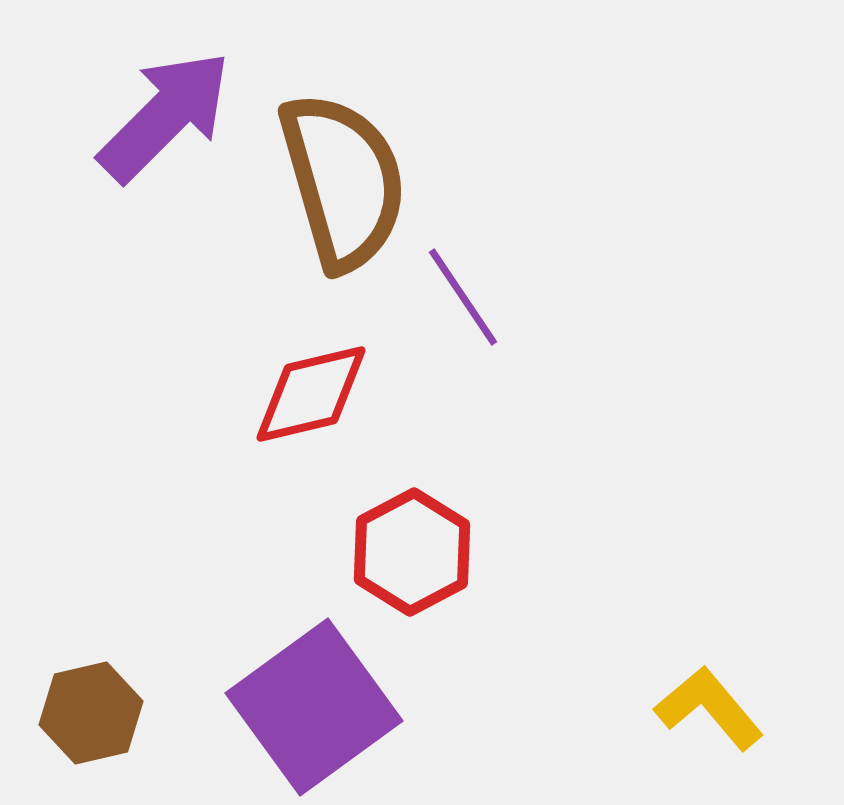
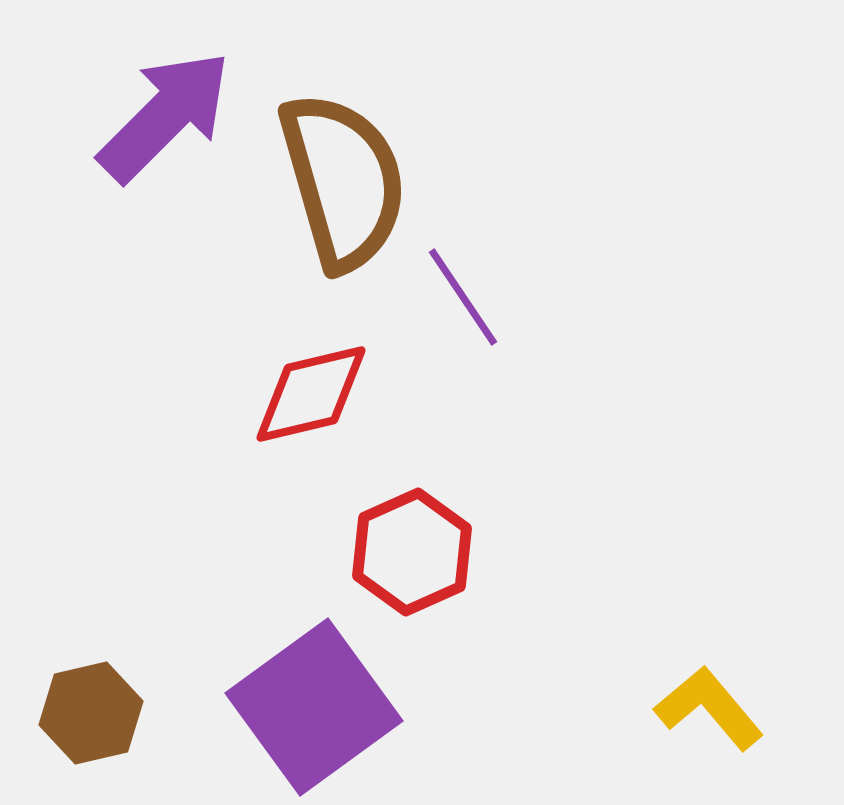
red hexagon: rotated 4 degrees clockwise
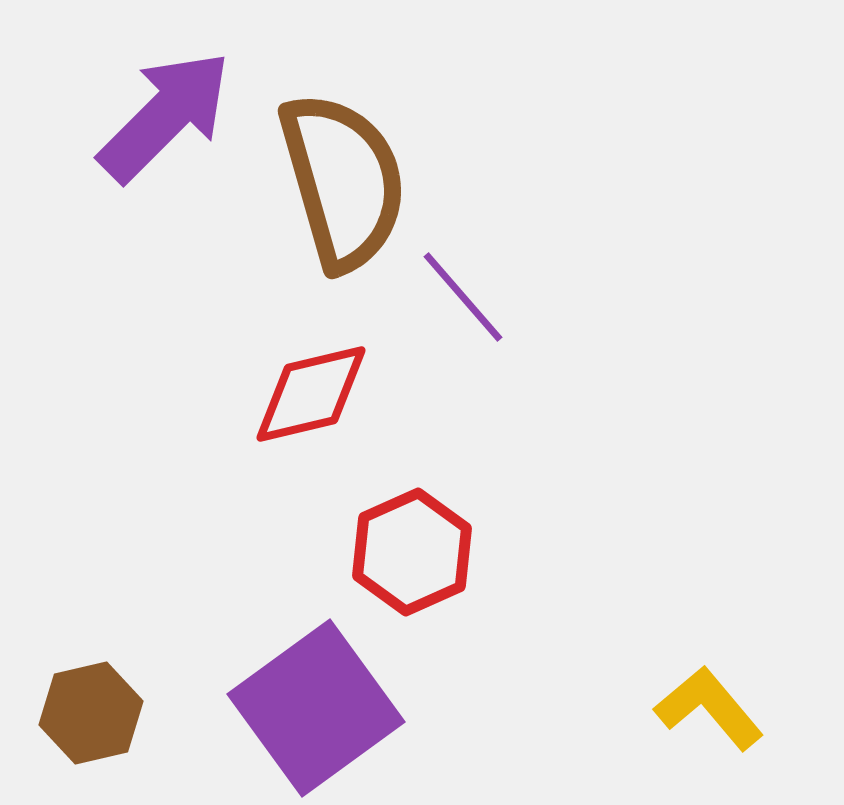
purple line: rotated 7 degrees counterclockwise
purple square: moved 2 px right, 1 px down
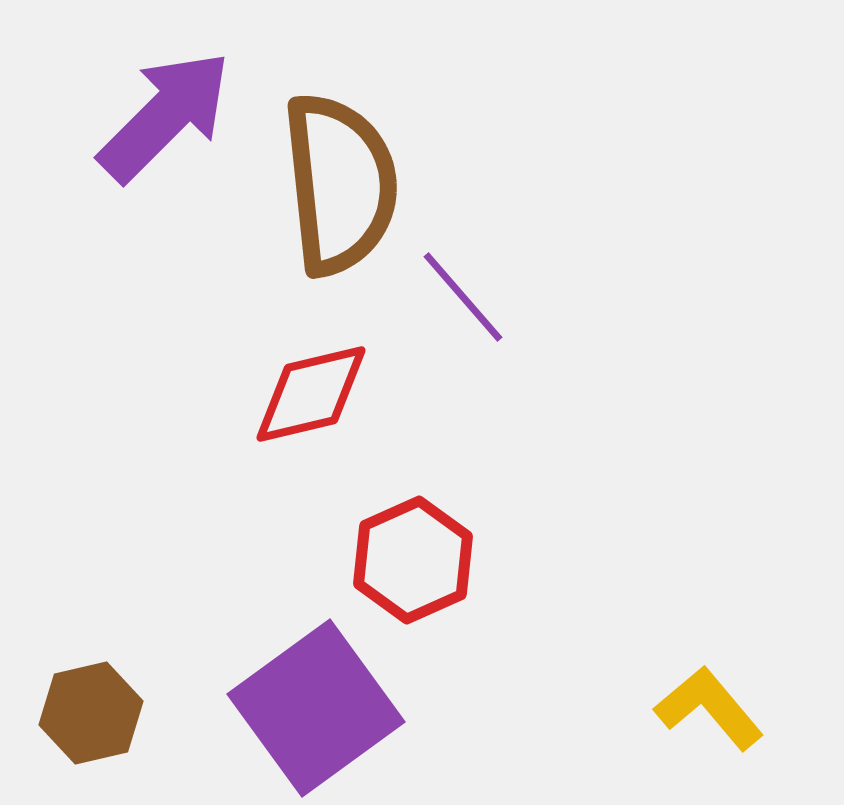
brown semicircle: moved 3 px left, 3 px down; rotated 10 degrees clockwise
red hexagon: moved 1 px right, 8 px down
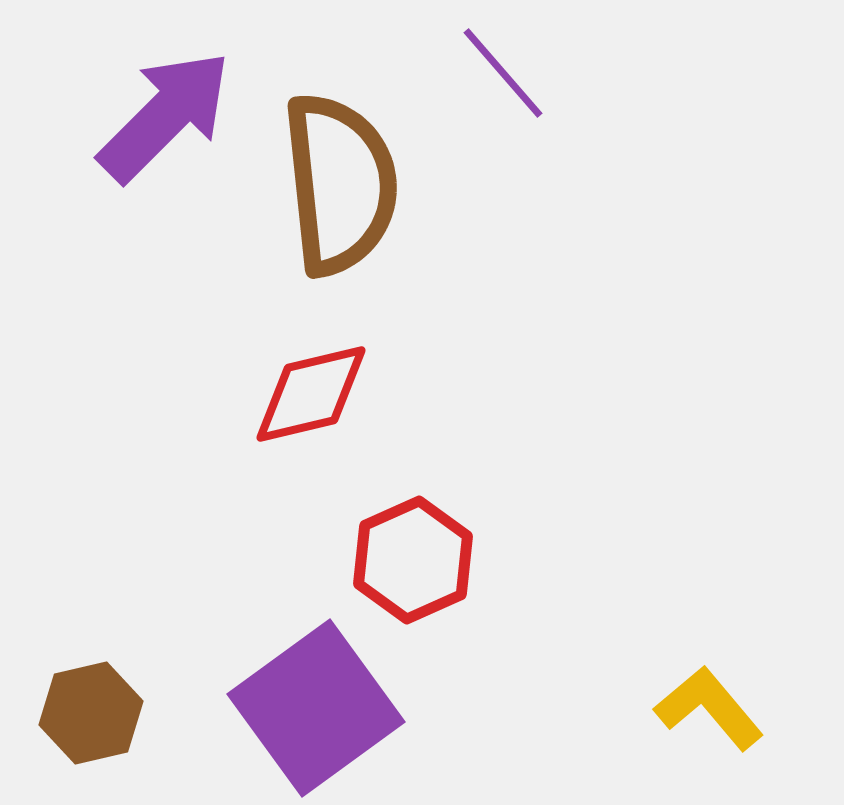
purple line: moved 40 px right, 224 px up
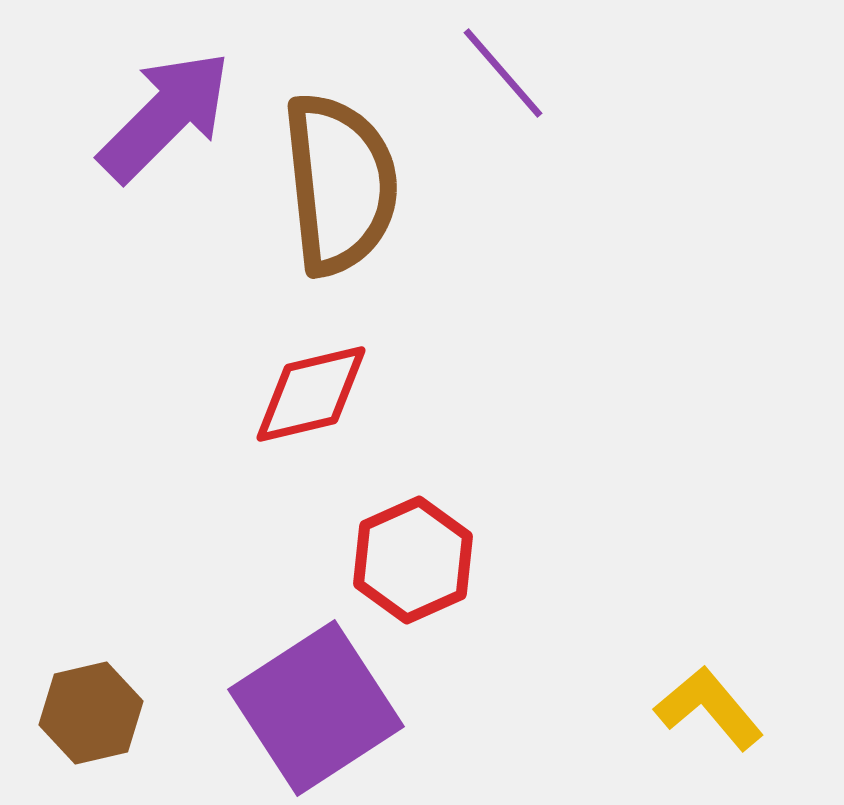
purple square: rotated 3 degrees clockwise
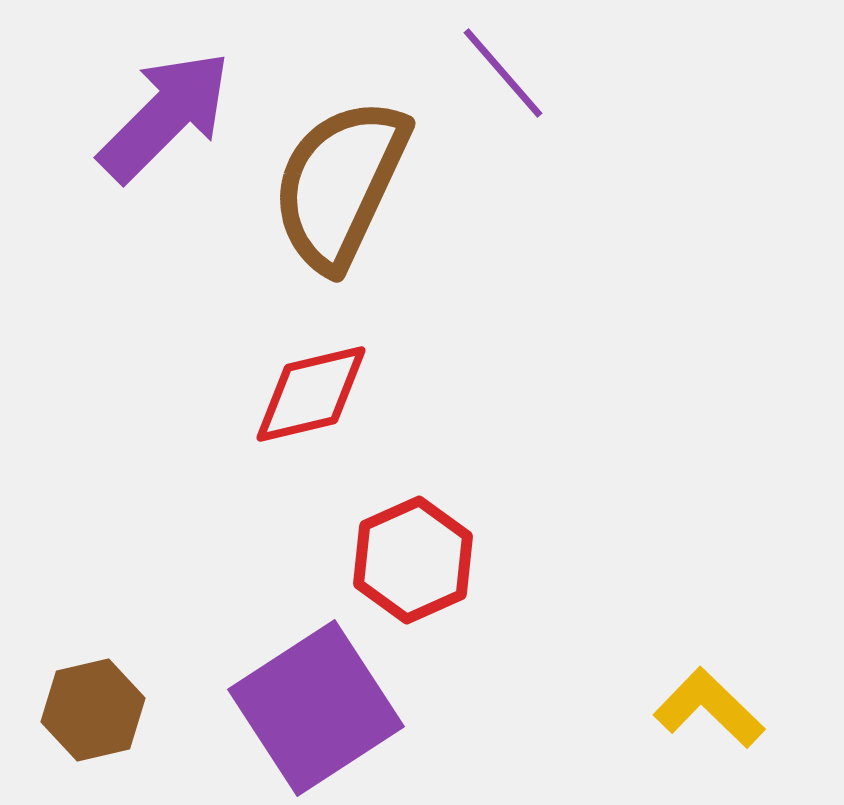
brown semicircle: rotated 149 degrees counterclockwise
yellow L-shape: rotated 6 degrees counterclockwise
brown hexagon: moved 2 px right, 3 px up
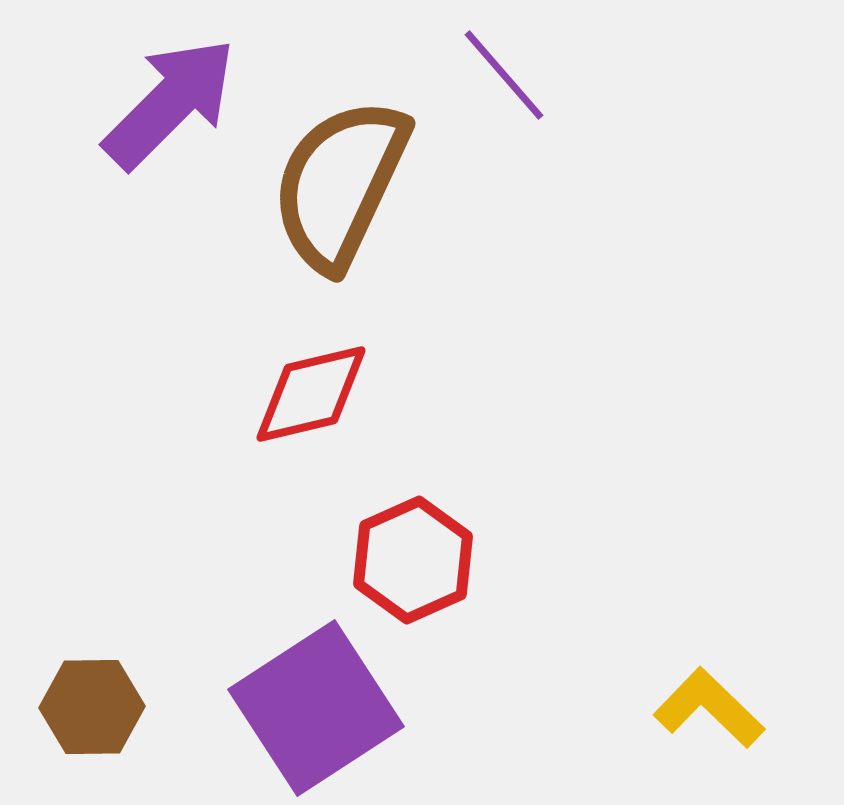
purple line: moved 1 px right, 2 px down
purple arrow: moved 5 px right, 13 px up
brown hexagon: moved 1 px left, 3 px up; rotated 12 degrees clockwise
